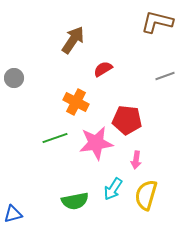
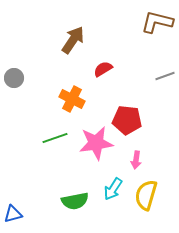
orange cross: moved 4 px left, 3 px up
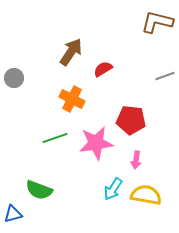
brown arrow: moved 2 px left, 12 px down
red pentagon: moved 4 px right
yellow semicircle: rotated 84 degrees clockwise
green semicircle: moved 36 px left, 11 px up; rotated 32 degrees clockwise
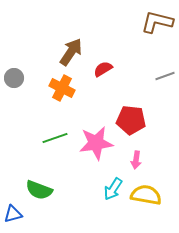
orange cross: moved 10 px left, 11 px up
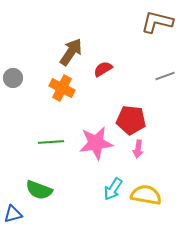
gray circle: moved 1 px left
green line: moved 4 px left, 4 px down; rotated 15 degrees clockwise
pink arrow: moved 2 px right, 11 px up
